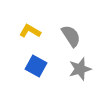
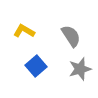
yellow L-shape: moved 6 px left
blue square: rotated 20 degrees clockwise
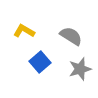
gray semicircle: rotated 25 degrees counterclockwise
blue square: moved 4 px right, 4 px up
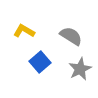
gray star: rotated 10 degrees counterclockwise
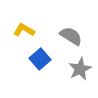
yellow L-shape: moved 1 px up
blue square: moved 3 px up
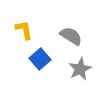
yellow L-shape: rotated 50 degrees clockwise
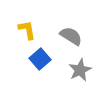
yellow L-shape: moved 3 px right
gray star: moved 1 px down
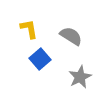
yellow L-shape: moved 2 px right, 1 px up
gray star: moved 7 px down
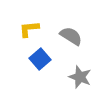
yellow L-shape: rotated 85 degrees counterclockwise
gray star: rotated 25 degrees counterclockwise
